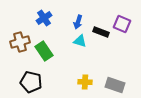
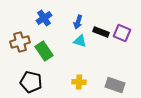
purple square: moved 9 px down
yellow cross: moved 6 px left
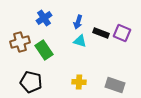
black rectangle: moved 1 px down
green rectangle: moved 1 px up
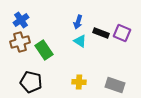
blue cross: moved 23 px left, 2 px down
cyan triangle: rotated 16 degrees clockwise
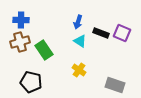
blue cross: rotated 35 degrees clockwise
yellow cross: moved 12 px up; rotated 32 degrees clockwise
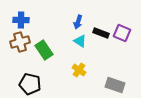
black pentagon: moved 1 px left, 2 px down
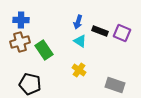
black rectangle: moved 1 px left, 2 px up
